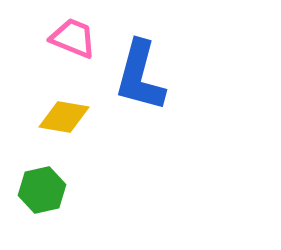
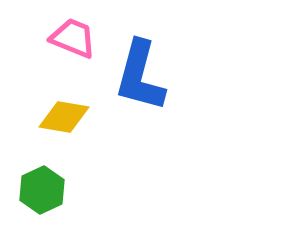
green hexagon: rotated 12 degrees counterclockwise
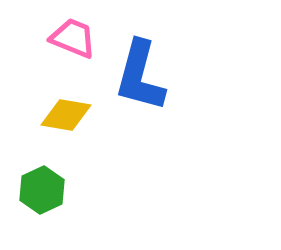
yellow diamond: moved 2 px right, 2 px up
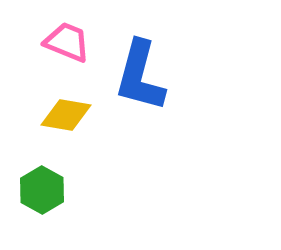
pink trapezoid: moved 6 px left, 4 px down
green hexagon: rotated 6 degrees counterclockwise
